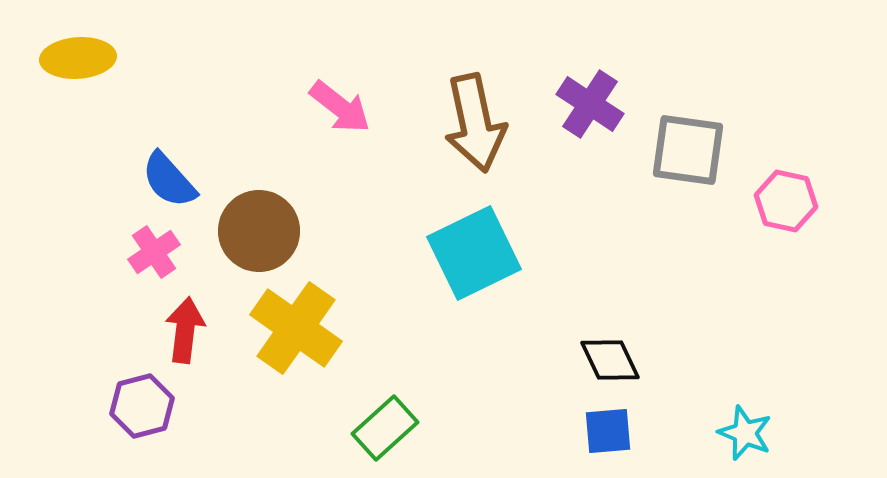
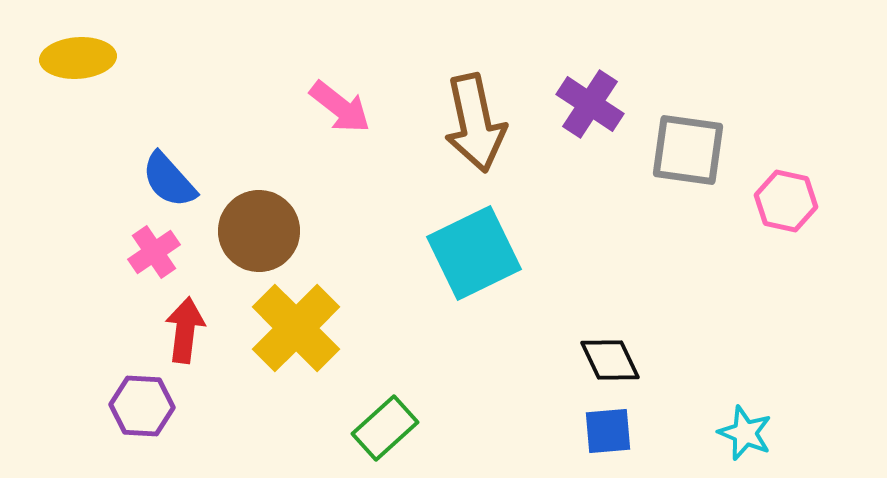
yellow cross: rotated 10 degrees clockwise
purple hexagon: rotated 18 degrees clockwise
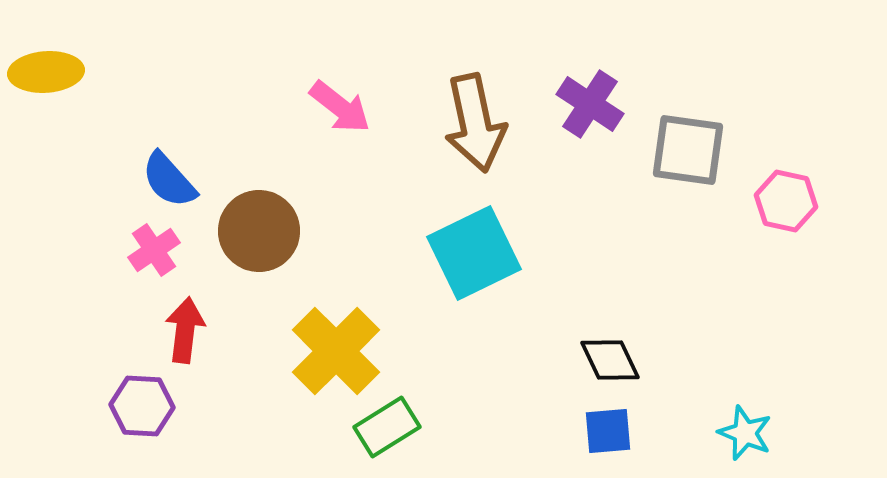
yellow ellipse: moved 32 px left, 14 px down
pink cross: moved 2 px up
yellow cross: moved 40 px right, 23 px down
green rectangle: moved 2 px right, 1 px up; rotated 10 degrees clockwise
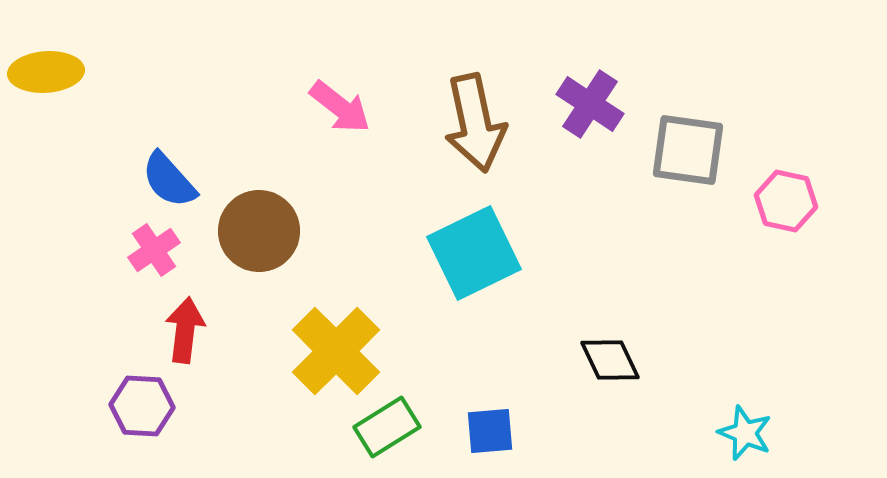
blue square: moved 118 px left
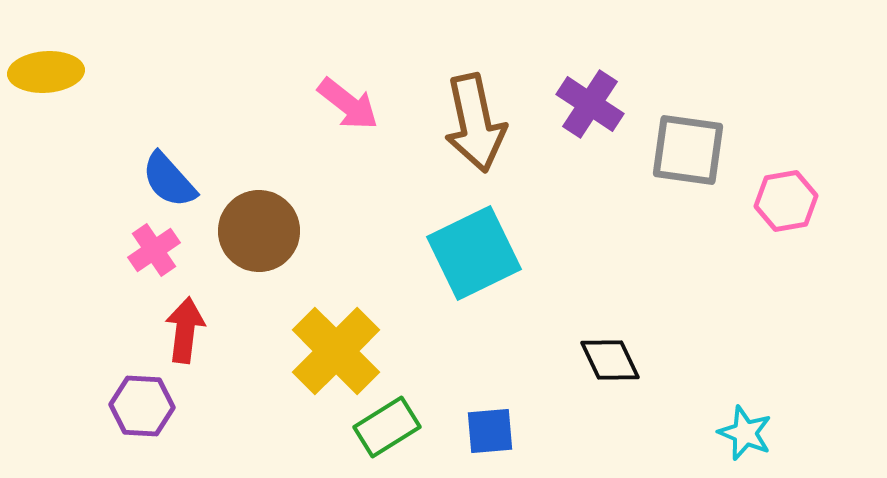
pink arrow: moved 8 px right, 3 px up
pink hexagon: rotated 22 degrees counterclockwise
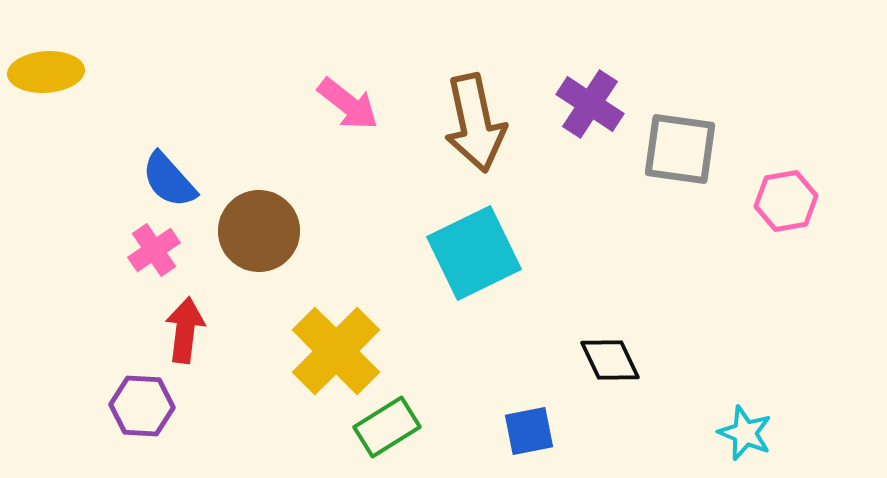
gray square: moved 8 px left, 1 px up
blue square: moved 39 px right; rotated 6 degrees counterclockwise
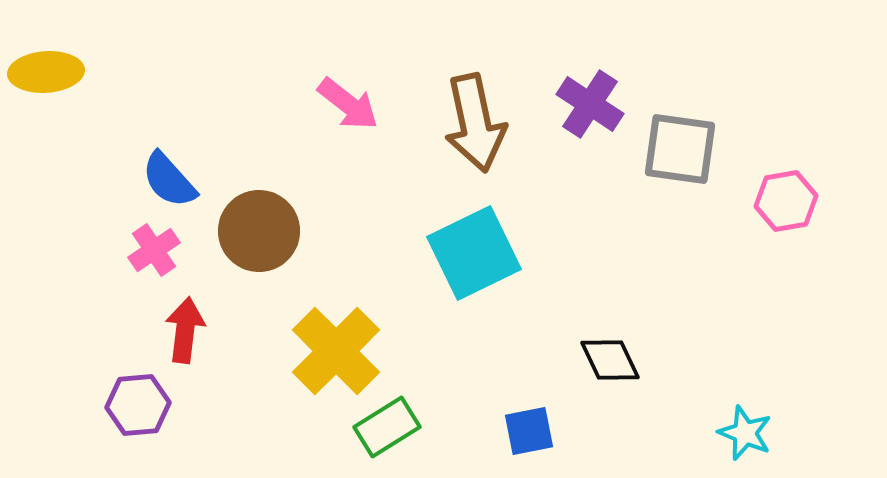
purple hexagon: moved 4 px left, 1 px up; rotated 8 degrees counterclockwise
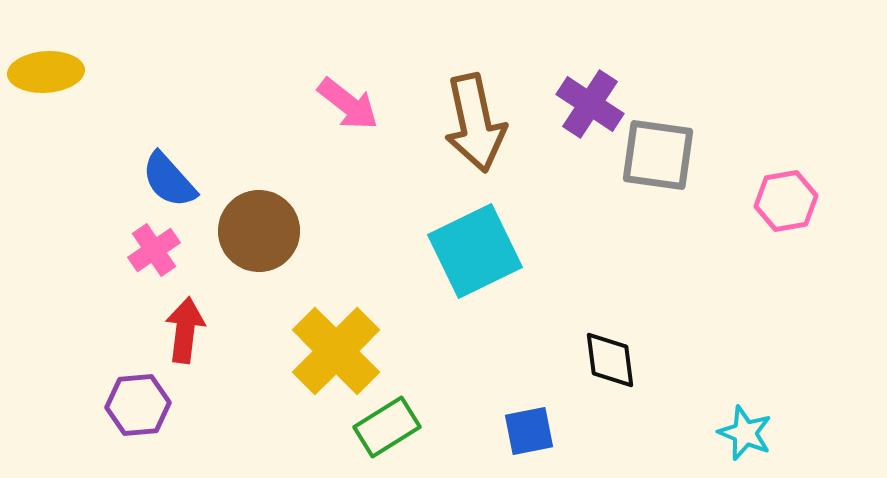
gray square: moved 22 px left, 6 px down
cyan square: moved 1 px right, 2 px up
black diamond: rotated 18 degrees clockwise
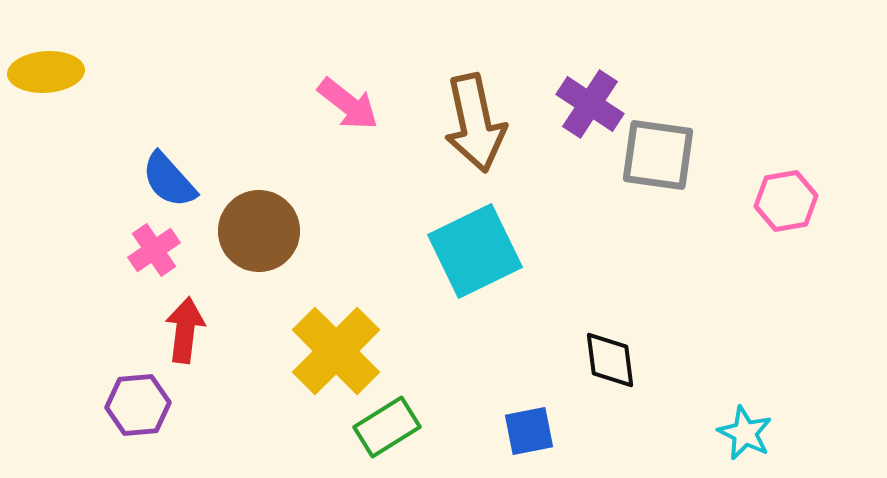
cyan star: rotated 4 degrees clockwise
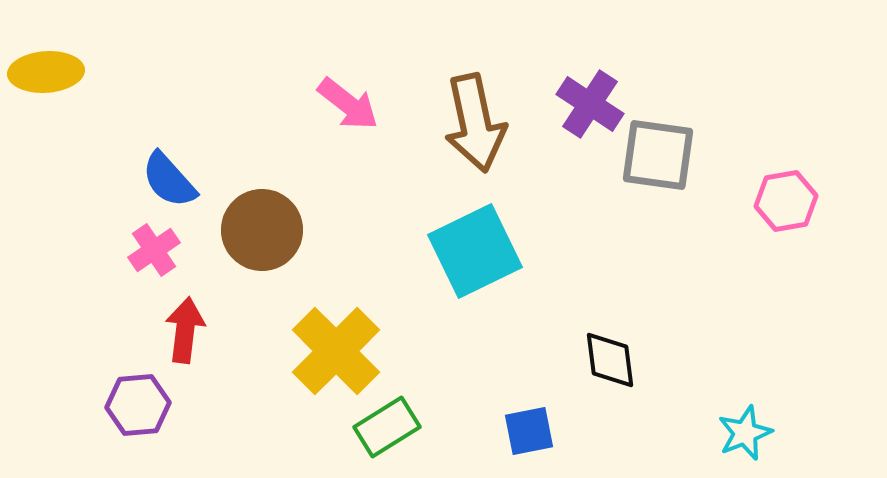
brown circle: moved 3 px right, 1 px up
cyan star: rotated 24 degrees clockwise
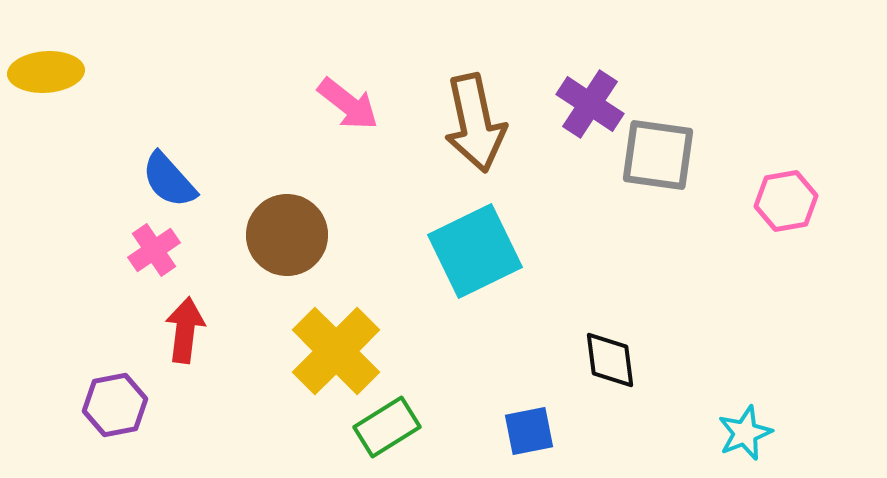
brown circle: moved 25 px right, 5 px down
purple hexagon: moved 23 px left; rotated 6 degrees counterclockwise
